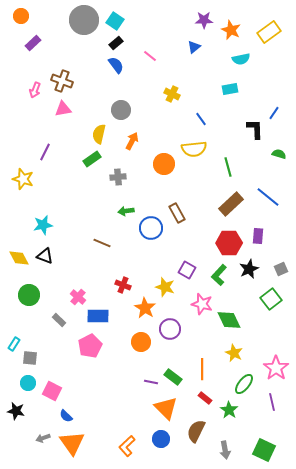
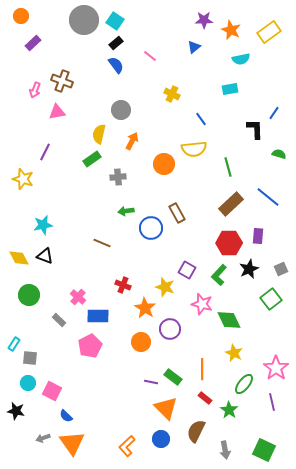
pink triangle at (63, 109): moved 6 px left, 3 px down
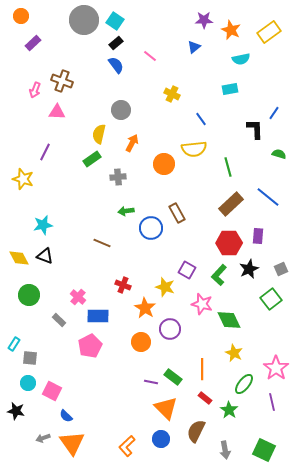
pink triangle at (57, 112): rotated 12 degrees clockwise
orange arrow at (132, 141): moved 2 px down
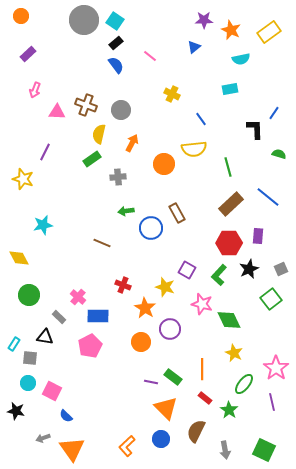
purple rectangle at (33, 43): moved 5 px left, 11 px down
brown cross at (62, 81): moved 24 px right, 24 px down
black triangle at (45, 256): moved 81 px down; rotated 12 degrees counterclockwise
gray rectangle at (59, 320): moved 3 px up
orange triangle at (72, 443): moved 6 px down
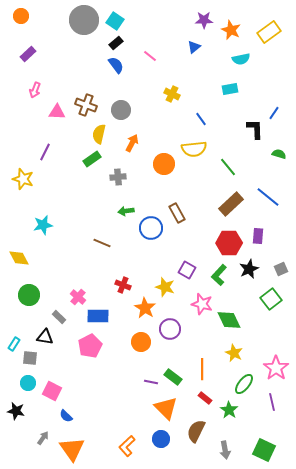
green line at (228, 167): rotated 24 degrees counterclockwise
gray arrow at (43, 438): rotated 144 degrees clockwise
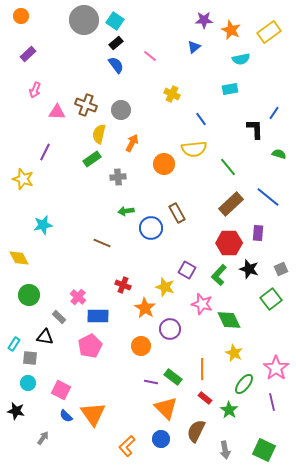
purple rectangle at (258, 236): moved 3 px up
black star at (249, 269): rotated 30 degrees counterclockwise
orange circle at (141, 342): moved 4 px down
pink square at (52, 391): moved 9 px right, 1 px up
orange triangle at (72, 449): moved 21 px right, 35 px up
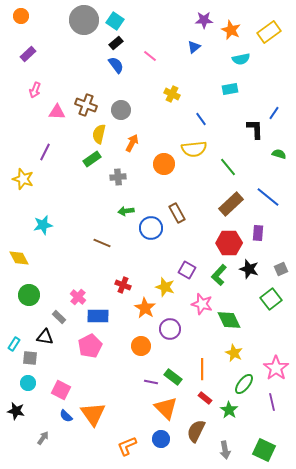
orange L-shape at (127, 446): rotated 20 degrees clockwise
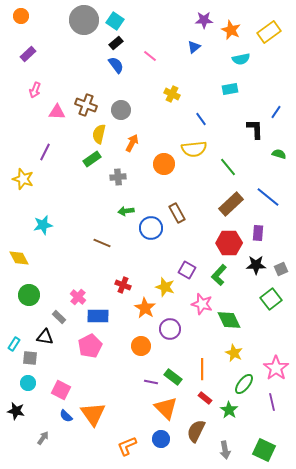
blue line at (274, 113): moved 2 px right, 1 px up
black star at (249, 269): moved 7 px right, 4 px up; rotated 18 degrees counterclockwise
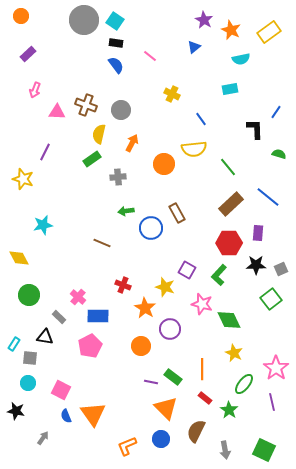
purple star at (204, 20): rotated 30 degrees clockwise
black rectangle at (116, 43): rotated 48 degrees clockwise
blue semicircle at (66, 416): rotated 24 degrees clockwise
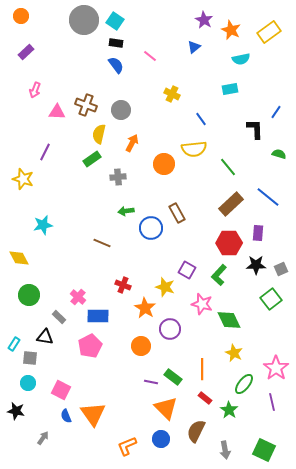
purple rectangle at (28, 54): moved 2 px left, 2 px up
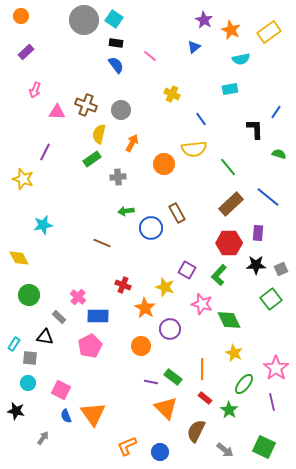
cyan square at (115, 21): moved 1 px left, 2 px up
blue circle at (161, 439): moved 1 px left, 13 px down
gray arrow at (225, 450): rotated 42 degrees counterclockwise
green square at (264, 450): moved 3 px up
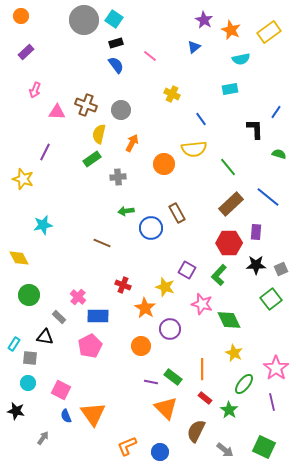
black rectangle at (116, 43): rotated 24 degrees counterclockwise
purple rectangle at (258, 233): moved 2 px left, 1 px up
